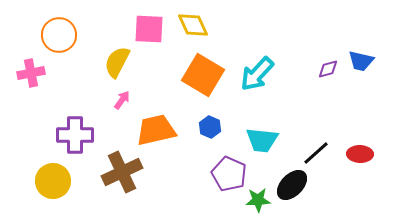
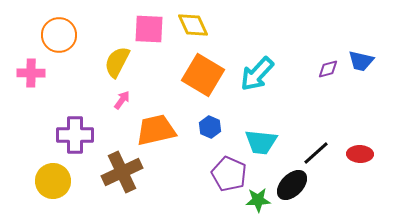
pink cross: rotated 12 degrees clockwise
cyan trapezoid: moved 1 px left, 2 px down
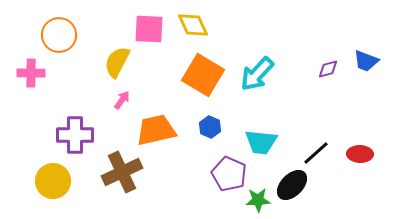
blue trapezoid: moved 5 px right; rotated 8 degrees clockwise
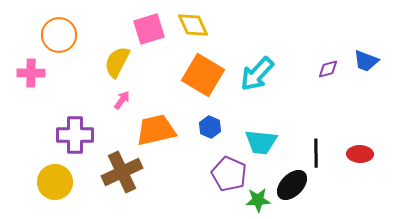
pink square: rotated 20 degrees counterclockwise
black line: rotated 48 degrees counterclockwise
yellow circle: moved 2 px right, 1 px down
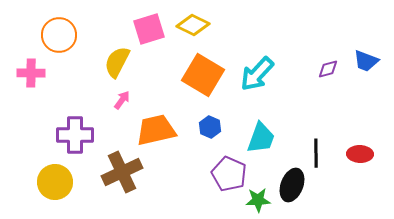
yellow diamond: rotated 40 degrees counterclockwise
cyan trapezoid: moved 4 px up; rotated 76 degrees counterclockwise
black ellipse: rotated 24 degrees counterclockwise
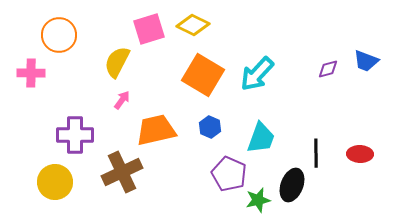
green star: rotated 10 degrees counterclockwise
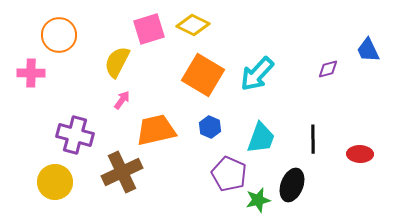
blue trapezoid: moved 2 px right, 11 px up; rotated 44 degrees clockwise
purple cross: rotated 15 degrees clockwise
black line: moved 3 px left, 14 px up
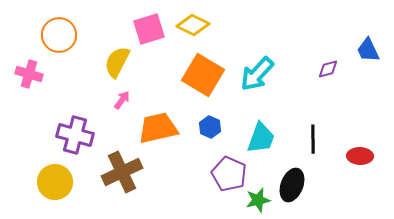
pink cross: moved 2 px left, 1 px down; rotated 16 degrees clockwise
orange trapezoid: moved 2 px right, 2 px up
red ellipse: moved 2 px down
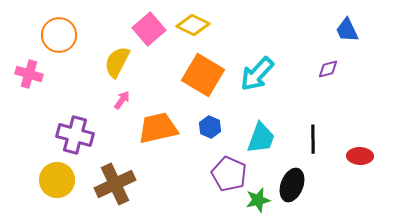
pink square: rotated 24 degrees counterclockwise
blue trapezoid: moved 21 px left, 20 px up
brown cross: moved 7 px left, 12 px down
yellow circle: moved 2 px right, 2 px up
